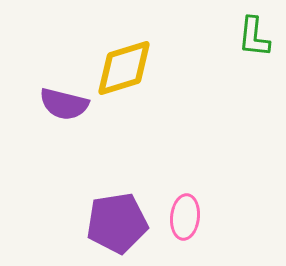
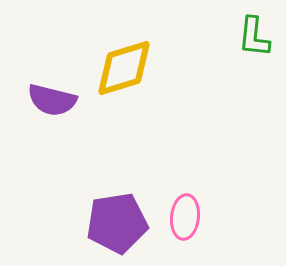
purple semicircle: moved 12 px left, 4 px up
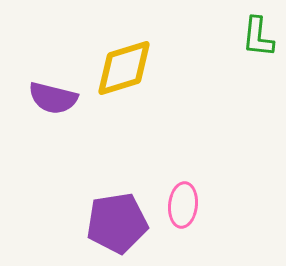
green L-shape: moved 4 px right
purple semicircle: moved 1 px right, 2 px up
pink ellipse: moved 2 px left, 12 px up
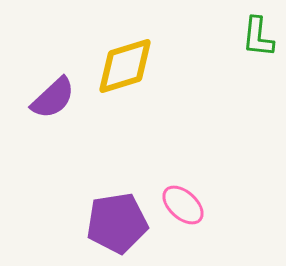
yellow diamond: moved 1 px right, 2 px up
purple semicircle: rotated 57 degrees counterclockwise
pink ellipse: rotated 54 degrees counterclockwise
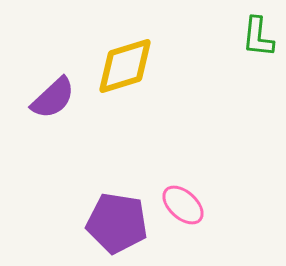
purple pentagon: rotated 18 degrees clockwise
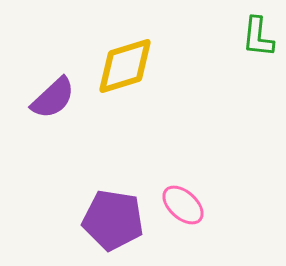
purple pentagon: moved 4 px left, 3 px up
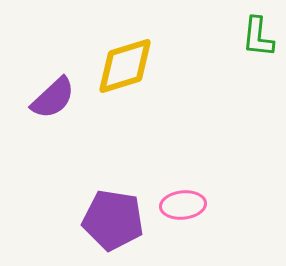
pink ellipse: rotated 48 degrees counterclockwise
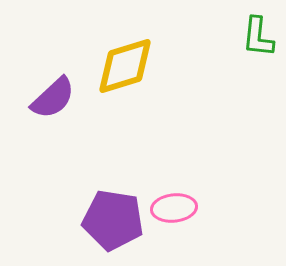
pink ellipse: moved 9 px left, 3 px down
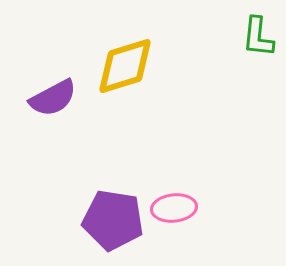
purple semicircle: rotated 15 degrees clockwise
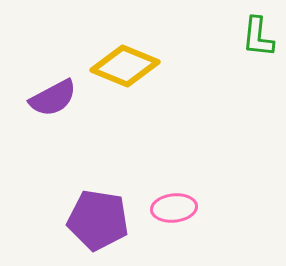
yellow diamond: rotated 40 degrees clockwise
purple pentagon: moved 15 px left
